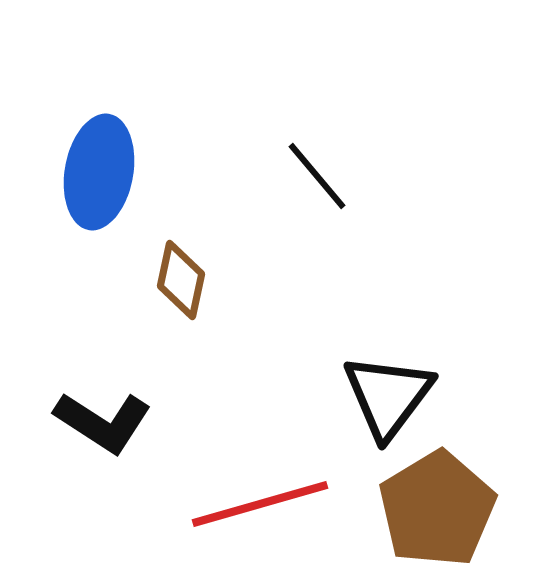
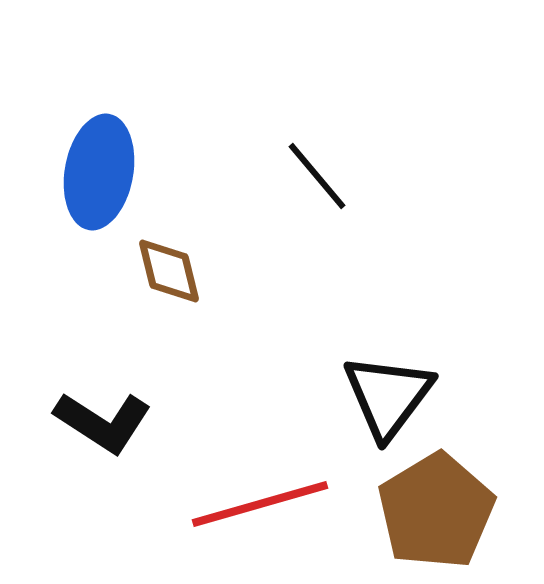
brown diamond: moved 12 px left, 9 px up; rotated 26 degrees counterclockwise
brown pentagon: moved 1 px left, 2 px down
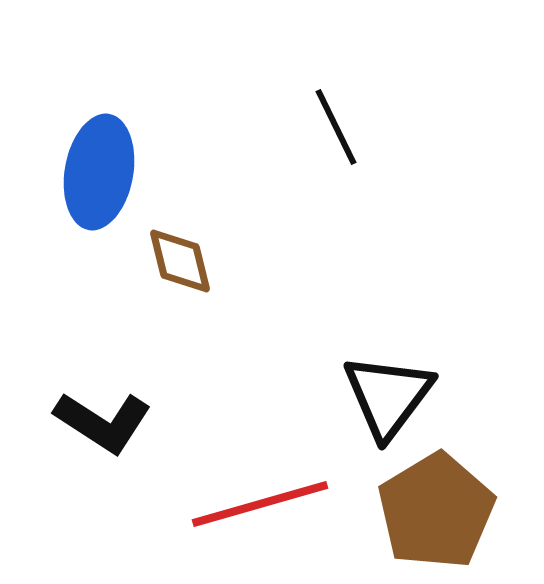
black line: moved 19 px right, 49 px up; rotated 14 degrees clockwise
brown diamond: moved 11 px right, 10 px up
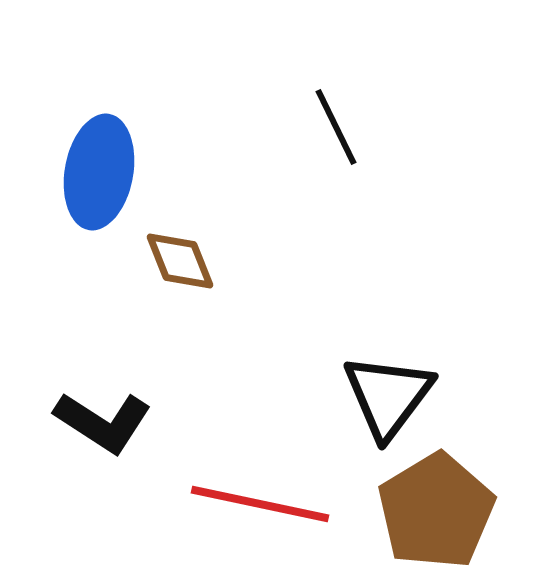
brown diamond: rotated 8 degrees counterclockwise
red line: rotated 28 degrees clockwise
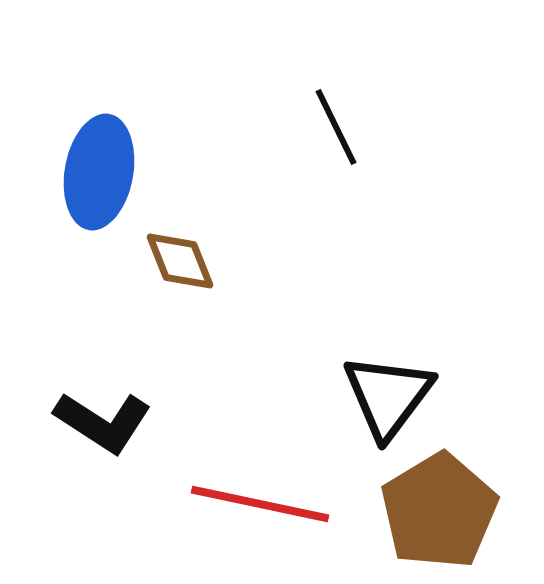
brown pentagon: moved 3 px right
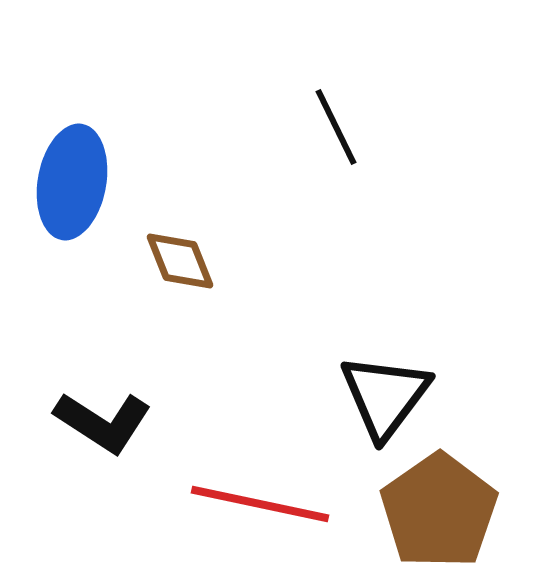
blue ellipse: moved 27 px left, 10 px down
black triangle: moved 3 px left
brown pentagon: rotated 4 degrees counterclockwise
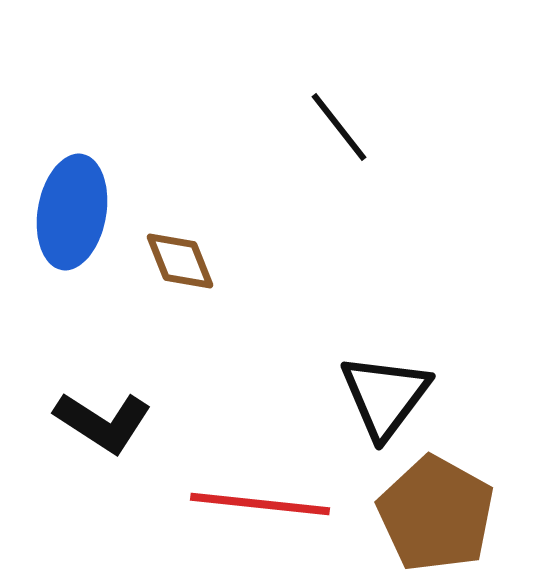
black line: moved 3 px right; rotated 12 degrees counterclockwise
blue ellipse: moved 30 px down
red line: rotated 6 degrees counterclockwise
brown pentagon: moved 3 px left, 3 px down; rotated 8 degrees counterclockwise
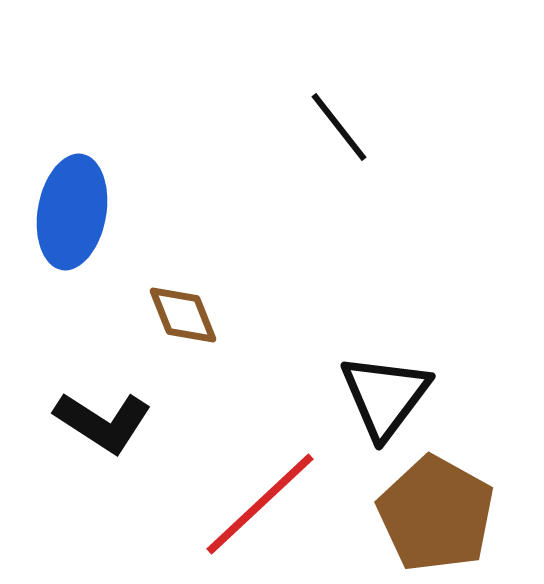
brown diamond: moved 3 px right, 54 px down
red line: rotated 49 degrees counterclockwise
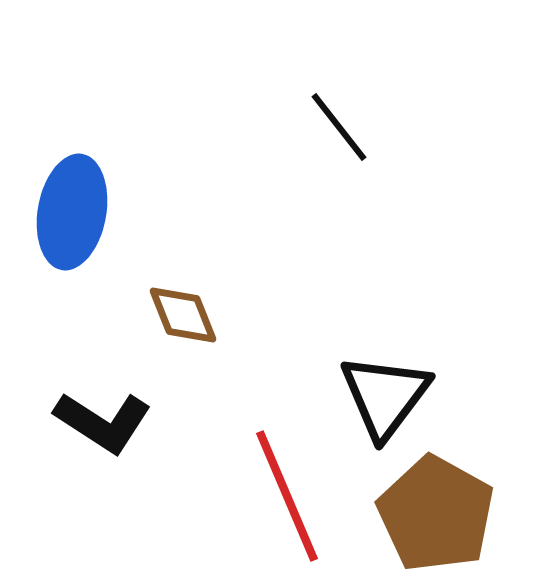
red line: moved 27 px right, 8 px up; rotated 70 degrees counterclockwise
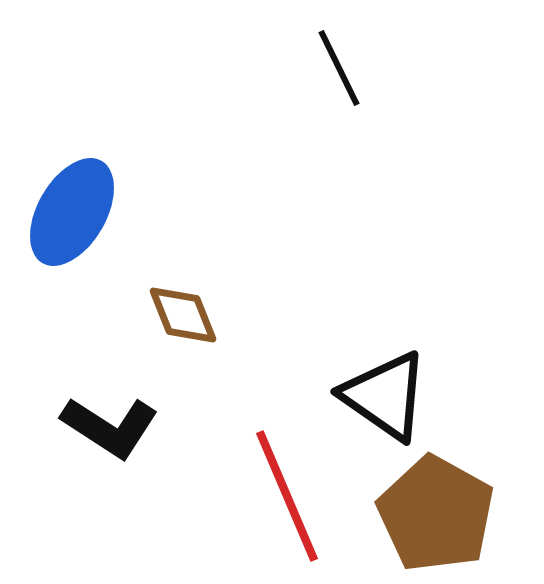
black line: moved 59 px up; rotated 12 degrees clockwise
blue ellipse: rotated 20 degrees clockwise
black triangle: rotated 32 degrees counterclockwise
black L-shape: moved 7 px right, 5 px down
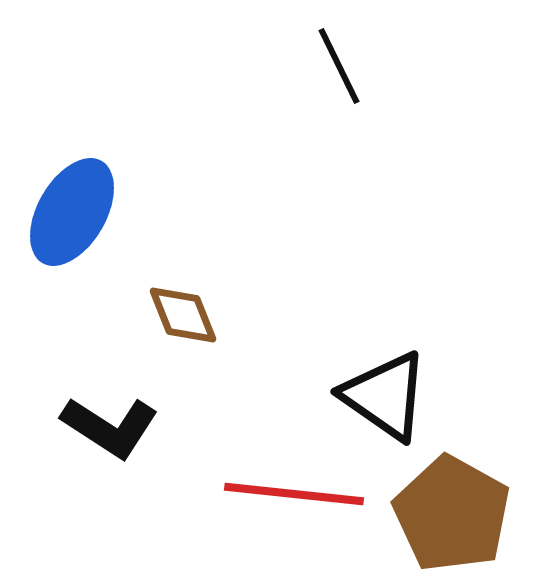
black line: moved 2 px up
red line: moved 7 px right, 2 px up; rotated 61 degrees counterclockwise
brown pentagon: moved 16 px right
